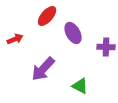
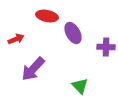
red ellipse: rotated 60 degrees clockwise
red arrow: moved 1 px right
purple arrow: moved 10 px left
green triangle: rotated 18 degrees clockwise
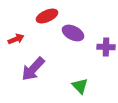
red ellipse: rotated 35 degrees counterclockwise
purple ellipse: rotated 35 degrees counterclockwise
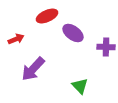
purple ellipse: rotated 10 degrees clockwise
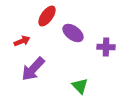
red ellipse: rotated 30 degrees counterclockwise
red arrow: moved 6 px right, 2 px down
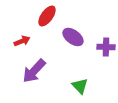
purple ellipse: moved 4 px down
purple arrow: moved 1 px right, 2 px down
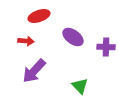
red ellipse: moved 8 px left; rotated 35 degrees clockwise
red arrow: moved 4 px right; rotated 28 degrees clockwise
